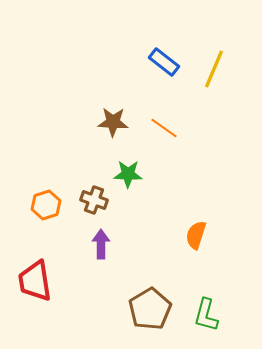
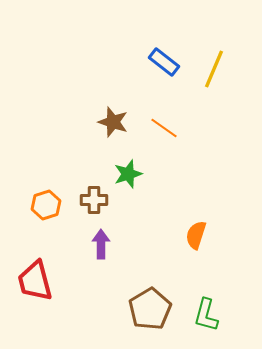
brown star: rotated 16 degrees clockwise
green star: rotated 20 degrees counterclockwise
brown cross: rotated 20 degrees counterclockwise
red trapezoid: rotated 6 degrees counterclockwise
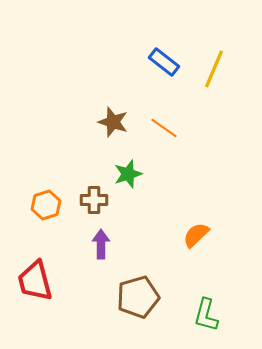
orange semicircle: rotated 28 degrees clockwise
brown pentagon: moved 12 px left, 12 px up; rotated 15 degrees clockwise
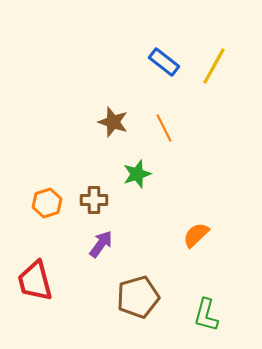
yellow line: moved 3 px up; rotated 6 degrees clockwise
orange line: rotated 28 degrees clockwise
green star: moved 9 px right
orange hexagon: moved 1 px right, 2 px up
purple arrow: rotated 36 degrees clockwise
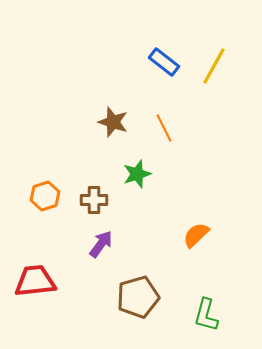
orange hexagon: moved 2 px left, 7 px up
red trapezoid: rotated 99 degrees clockwise
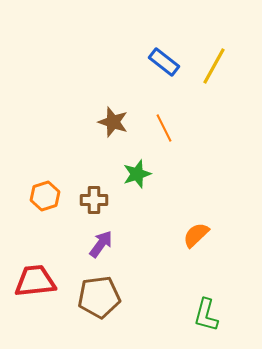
brown pentagon: moved 39 px left; rotated 9 degrees clockwise
